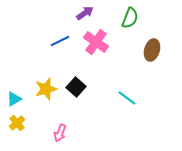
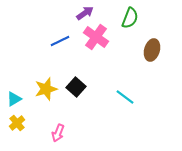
pink cross: moved 5 px up
cyan line: moved 2 px left, 1 px up
pink arrow: moved 2 px left
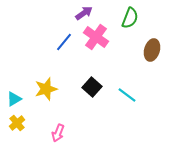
purple arrow: moved 1 px left
blue line: moved 4 px right, 1 px down; rotated 24 degrees counterclockwise
black square: moved 16 px right
cyan line: moved 2 px right, 2 px up
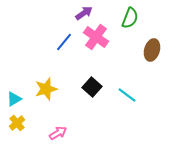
pink arrow: rotated 144 degrees counterclockwise
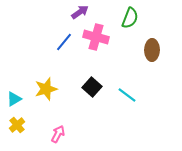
purple arrow: moved 4 px left, 1 px up
pink cross: rotated 20 degrees counterclockwise
brown ellipse: rotated 15 degrees counterclockwise
yellow cross: moved 2 px down
pink arrow: moved 1 px down; rotated 30 degrees counterclockwise
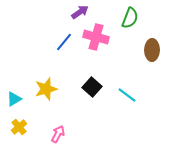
yellow cross: moved 2 px right, 2 px down
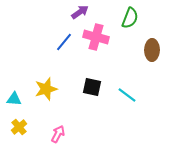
black square: rotated 30 degrees counterclockwise
cyan triangle: rotated 35 degrees clockwise
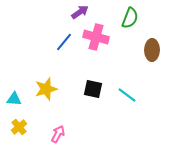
black square: moved 1 px right, 2 px down
